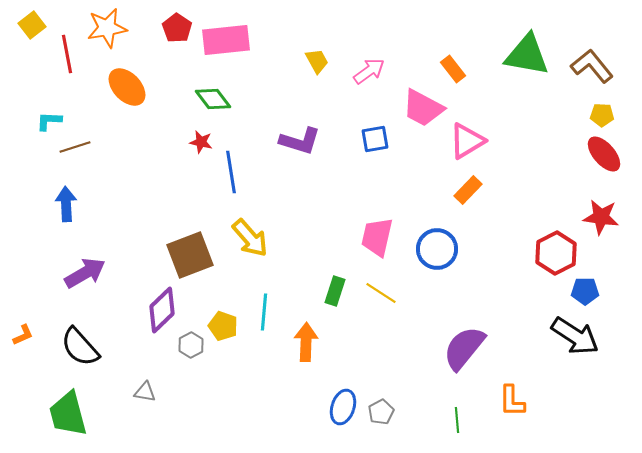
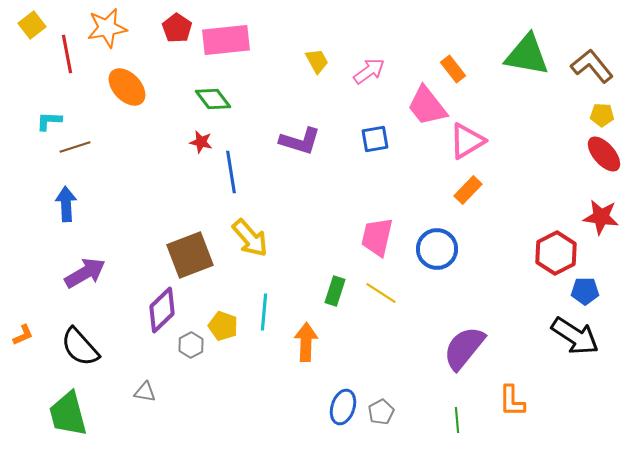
pink trapezoid at (423, 108): moved 4 px right, 2 px up; rotated 24 degrees clockwise
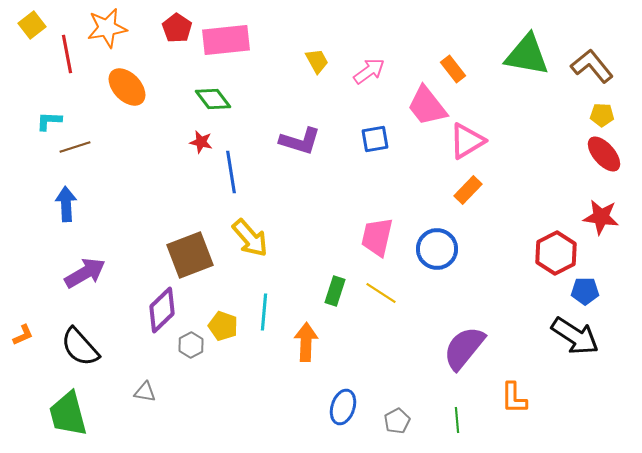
orange L-shape at (512, 401): moved 2 px right, 3 px up
gray pentagon at (381, 412): moved 16 px right, 9 px down
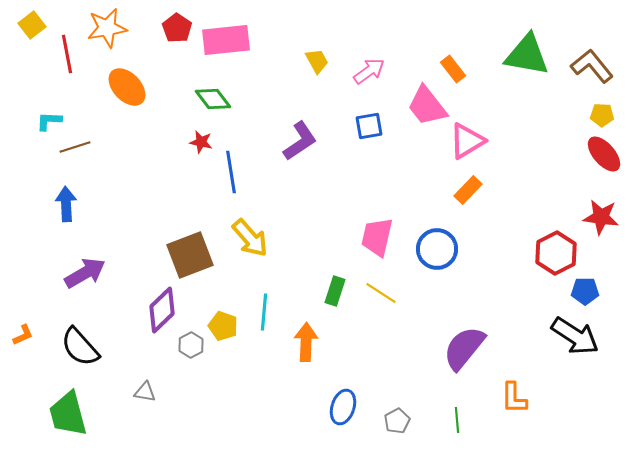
blue square at (375, 139): moved 6 px left, 13 px up
purple L-shape at (300, 141): rotated 51 degrees counterclockwise
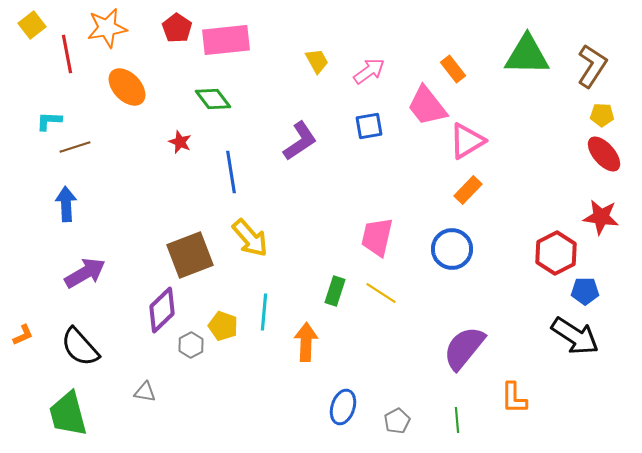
green triangle at (527, 55): rotated 9 degrees counterclockwise
brown L-shape at (592, 66): rotated 72 degrees clockwise
red star at (201, 142): moved 21 px left; rotated 10 degrees clockwise
blue circle at (437, 249): moved 15 px right
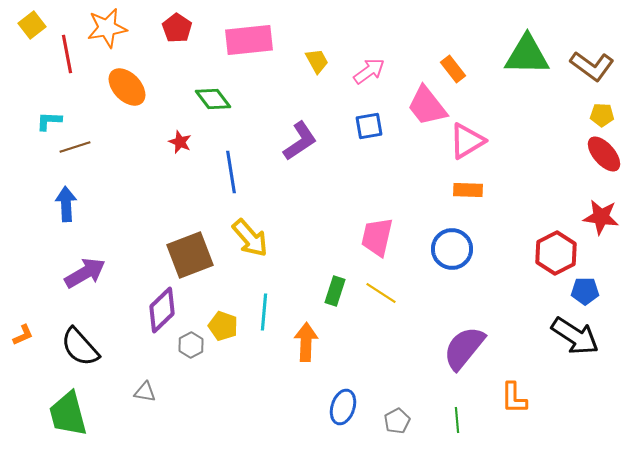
pink rectangle at (226, 40): moved 23 px right
brown L-shape at (592, 66): rotated 93 degrees clockwise
orange rectangle at (468, 190): rotated 48 degrees clockwise
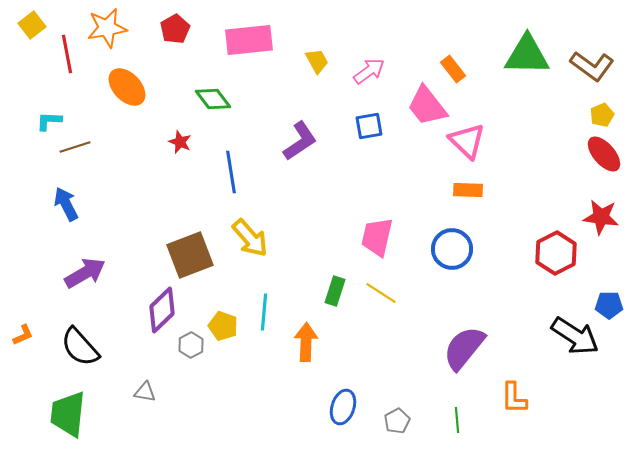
red pentagon at (177, 28): moved 2 px left, 1 px down; rotated 8 degrees clockwise
yellow pentagon at (602, 115): rotated 25 degrees counterclockwise
pink triangle at (467, 141): rotated 45 degrees counterclockwise
blue arrow at (66, 204): rotated 24 degrees counterclockwise
blue pentagon at (585, 291): moved 24 px right, 14 px down
green trapezoid at (68, 414): rotated 21 degrees clockwise
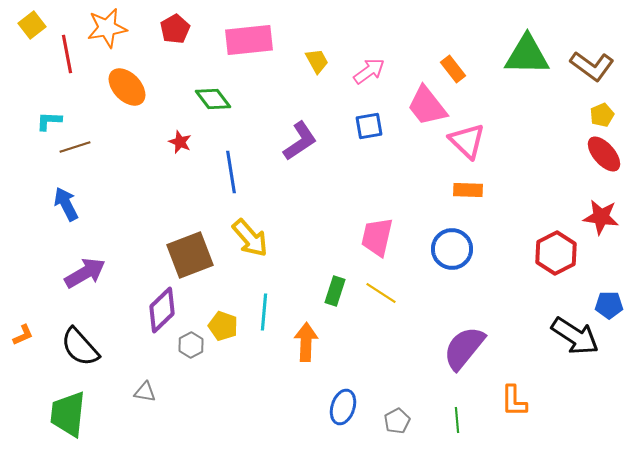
orange L-shape at (514, 398): moved 3 px down
